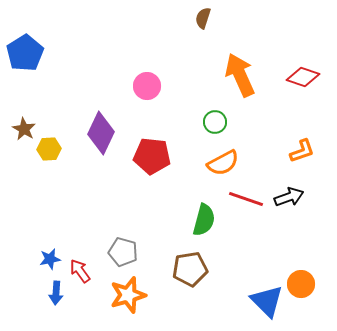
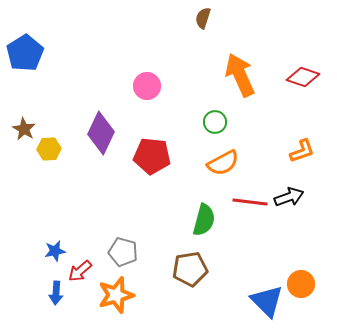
red line: moved 4 px right, 3 px down; rotated 12 degrees counterclockwise
blue star: moved 5 px right, 8 px up
red arrow: rotated 95 degrees counterclockwise
orange star: moved 12 px left
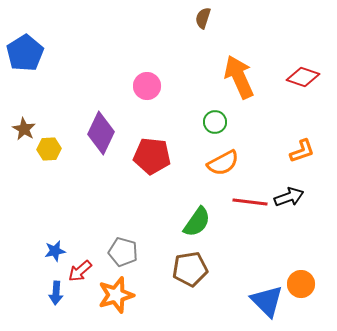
orange arrow: moved 1 px left, 2 px down
green semicircle: moved 7 px left, 2 px down; rotated 20 degrees clockwise
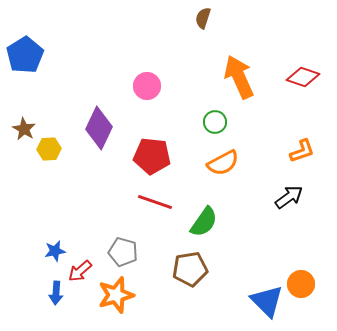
blue pentagon: moved 2 px down
purple diamond: moved 2 px left, 5 px up
black arrow: rotated 16 degrees counterclockwise
red line: moved 95 px left; rotated 12 degrees clockwise
green semicircle: moved 7 px right
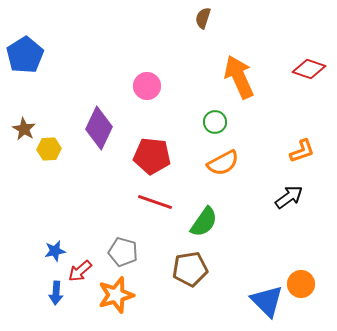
red diamond: moved 6 px right, 8 px up
